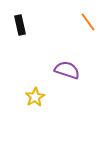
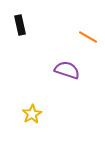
orange line: moved 15 px down; rotated 24 degrees counterclockwise
yellow star: moved 3 px left, 17 px down
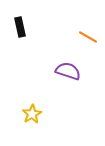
black rectangle: moved 2 px down
purple semicircle: moved 1 px right, 1 px down
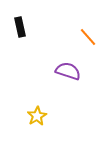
orange line: rotated 18 degrees clockwise
yellow star: moved 5 px right, 2 px down
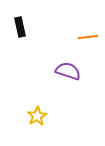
orange line: rotated 54 degrees counterclockwise
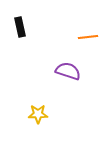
yellow star: moved 1 px right, 2 px up; rotated 30 degrees clockwise
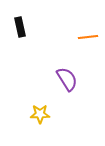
purple semicircle: moved 1 px left, 8 px down; rotated 40 degrees clockwise
yellow star: moved 2 px right
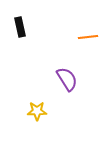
yellow star: moved 3 px left, 3 px up
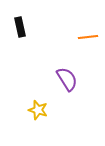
yellow star: moved 1 px right, 1 px up; rotated 18 degrees clockwise
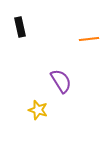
orange line: moved 1 px right, 2 px down
purple semicircle: moved 6 px left, 2 px down
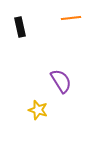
orange line: moved 18 px left, 21 px up
